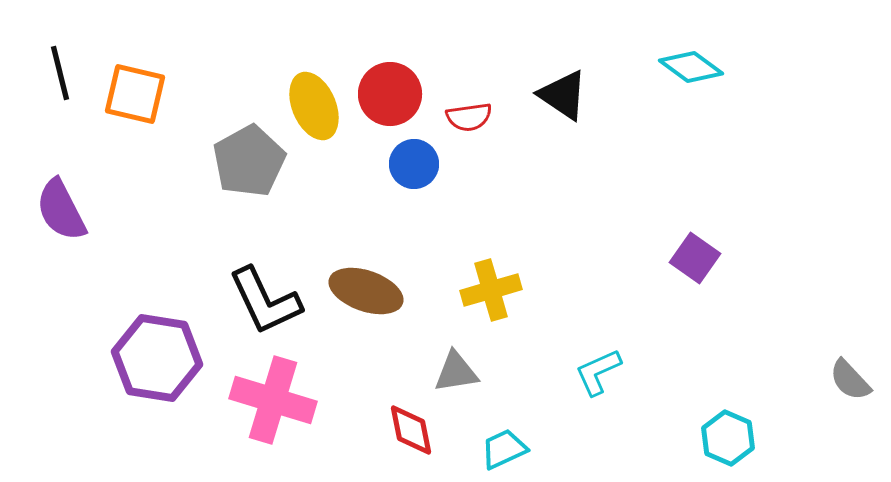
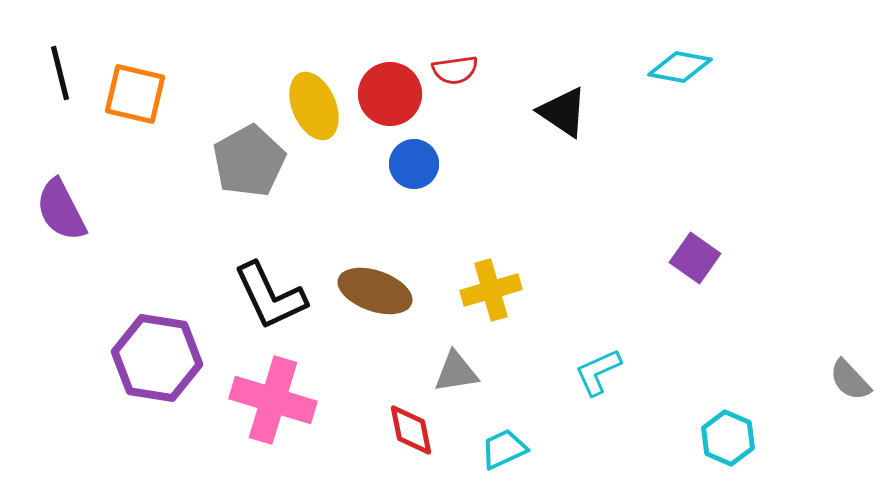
cyan diamond: moved 11 px left; rotated 26 degrees counterclockwise
black triangle: moved 17 px down
red semicircle: moved 14 px left, 47 px up
brown ellipse: moved 9 px right
black L-shape: moved 5 px right, 5 px up
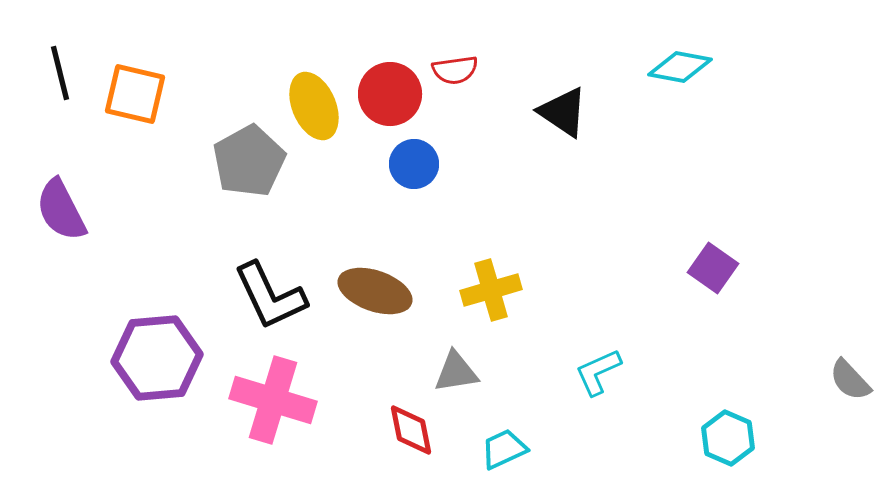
purple square: moved 18 px right, 10 px down
purple hexagon: rotated 14 degrees counterclockwise
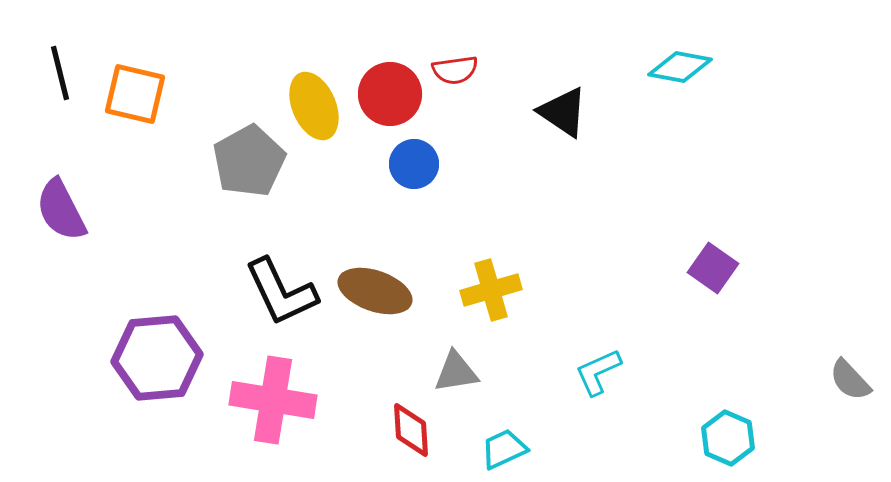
black L-shape: moved 11 px right, 4 px up
pink cross: rotated 8 degrees counterclockwise
red diamond: rotated 8 degrees clockwise
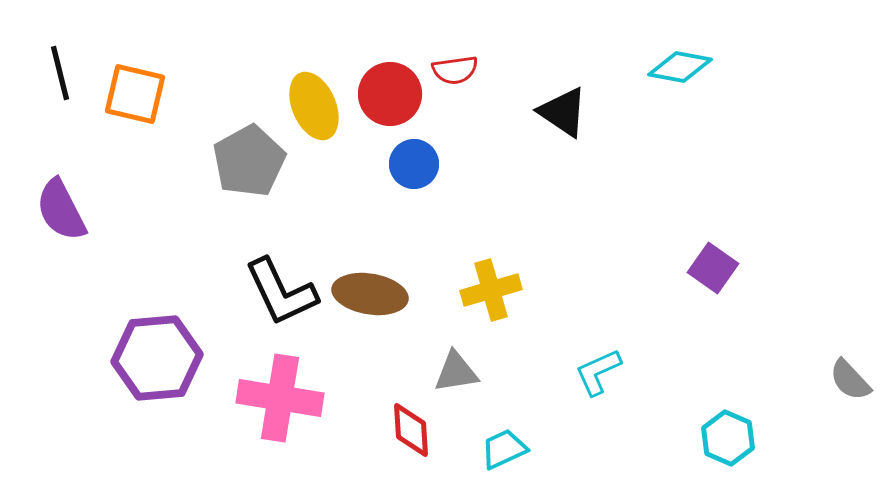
brown ellipse: moved 5 px left, 3 px down; rotated 10 degrees counterclockwise
pink cross: moved 7 px right, 2 px up
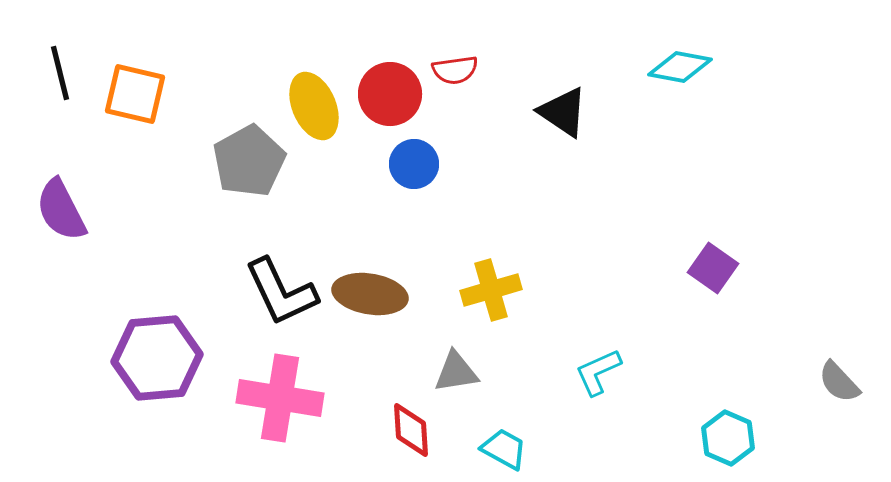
gray semicircle: moved 11 px left, 2 px down
cyan trapezoid: rotated 54 degrees clockwise
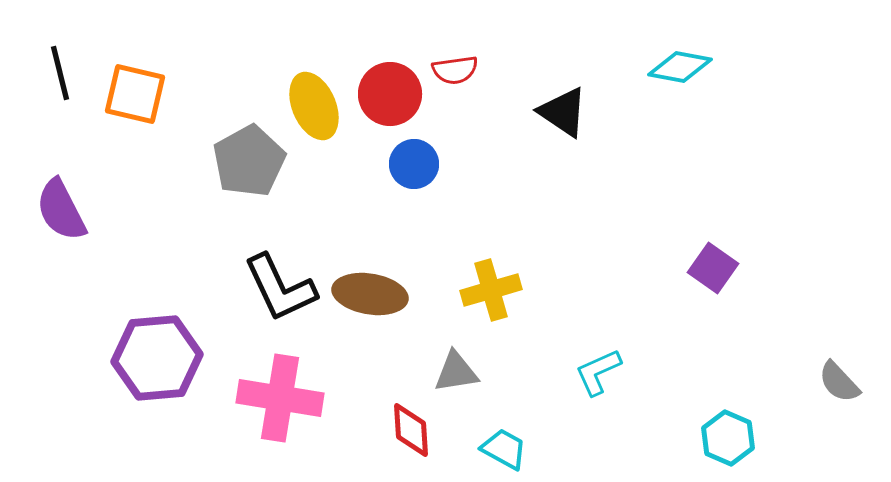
black L-shape: moved 1 px left, 4 px up
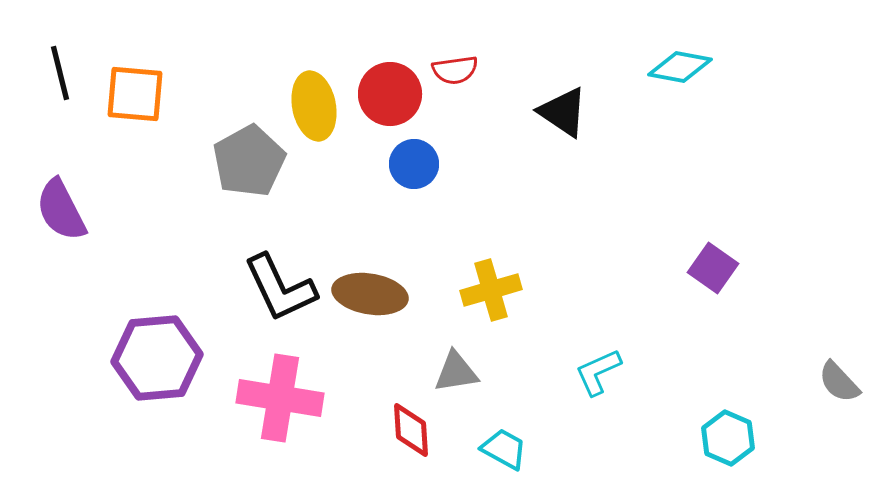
orange square: rotated 8 degrees counterclockwise
yellow ellipse: rotated 12 degrees clockwise
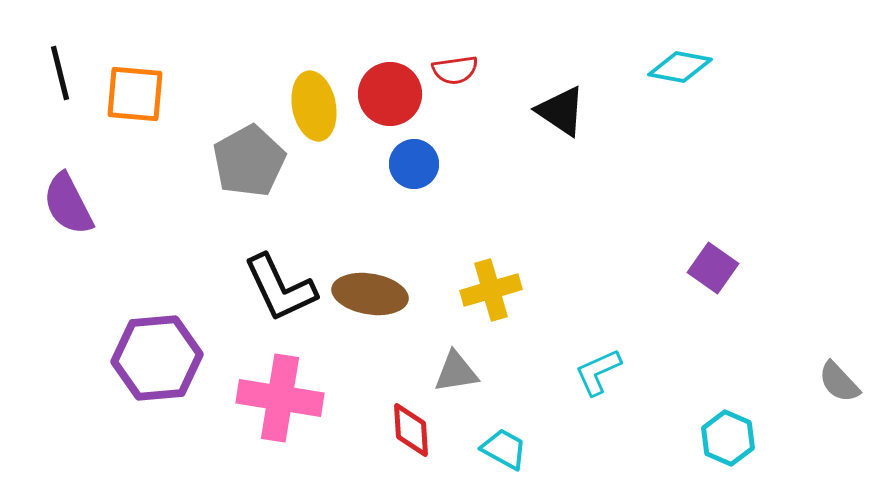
black triangle: moved 2 px left, 1 px up
purple semicircle: moved 7 px right, 6 px up
